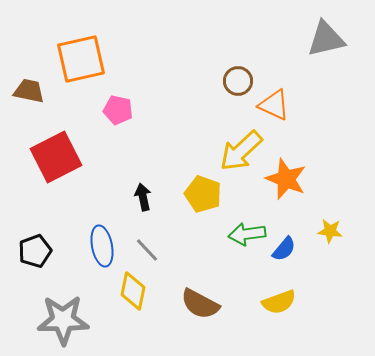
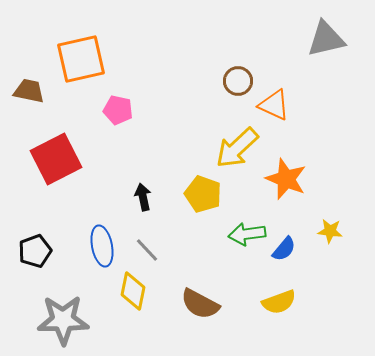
yellow arrow: moved 4 px left, 3 px up
red square: moved 2 px down
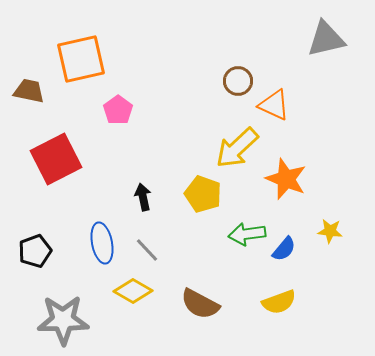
pink pentagon: rotated 24 degrees clockwise
blue ellipse: moved 3 px up
yellow diamond: rotated 72 degrees counterclockwise
